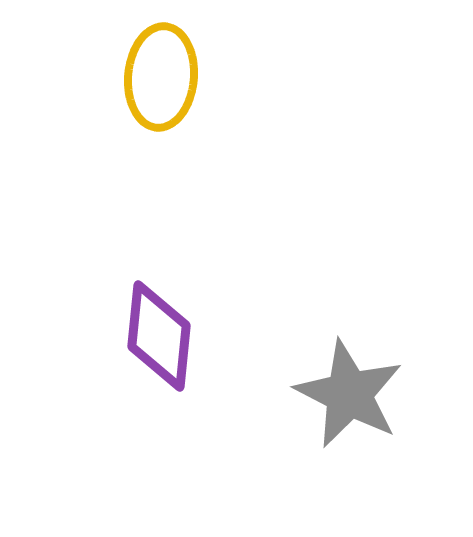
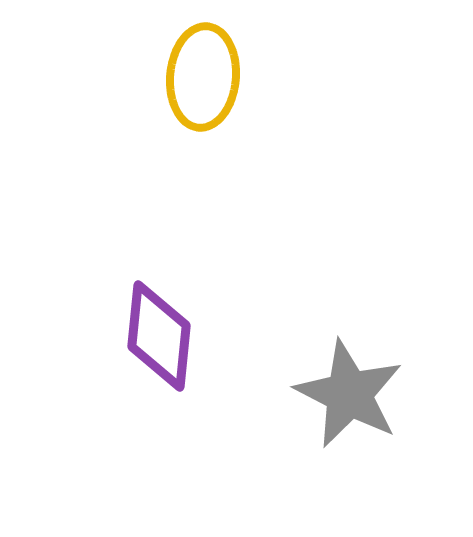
yellow ellipse: moved 42 px right
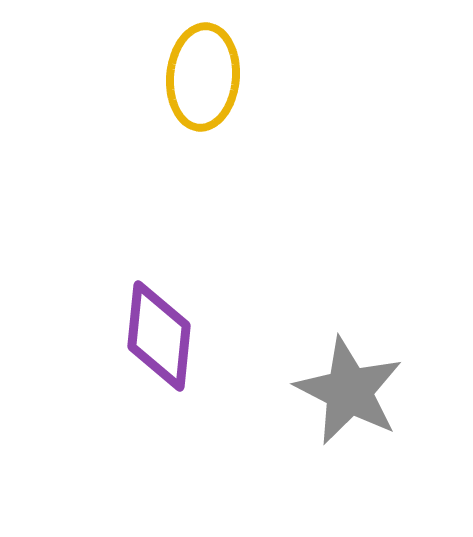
gray star: moved 3 px up
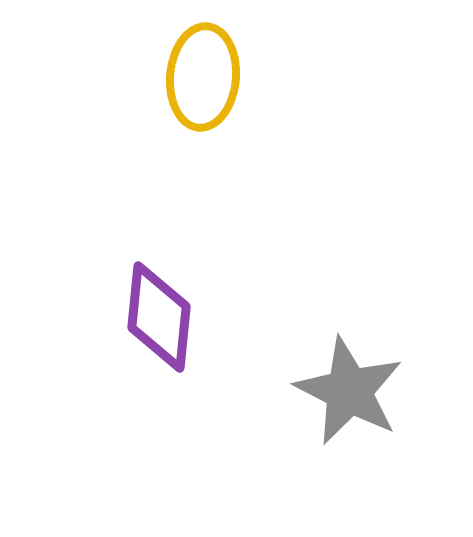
purple diamond: moved 19 px up
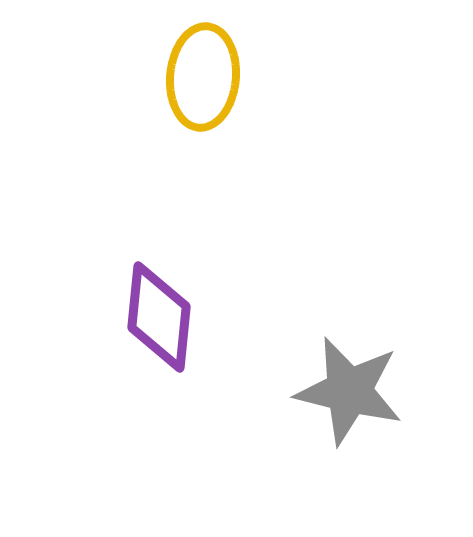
gray star: rotated 13 degrees counterclockwise
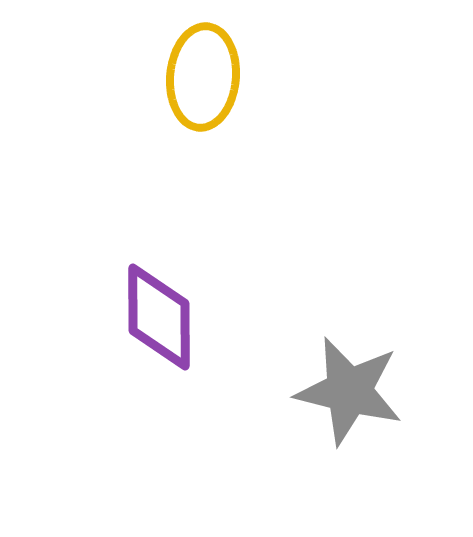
purple diamond: rotated 6 degrees counterclockwise
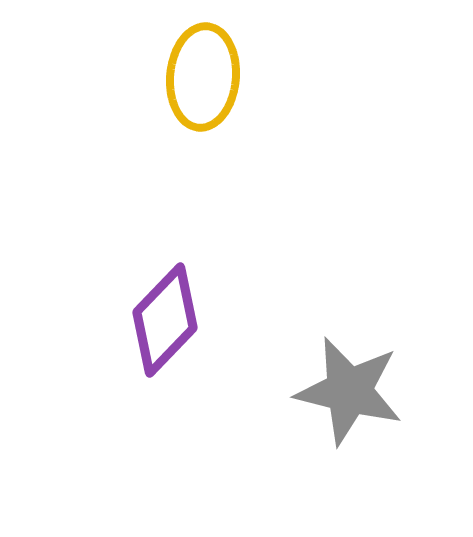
purple diamond: moved 6 px right, 3 px down; rotated 44 degrees clockwise
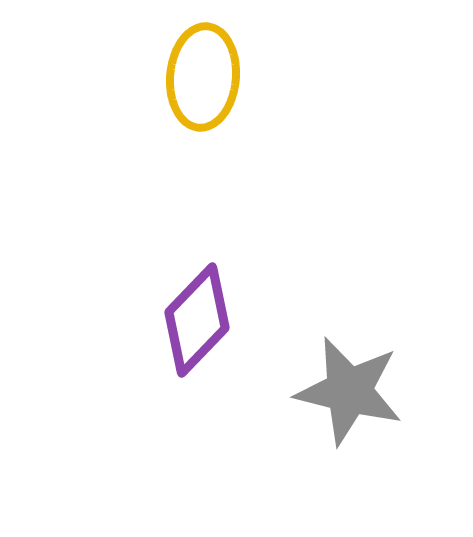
purple diamond: moved 32 px right
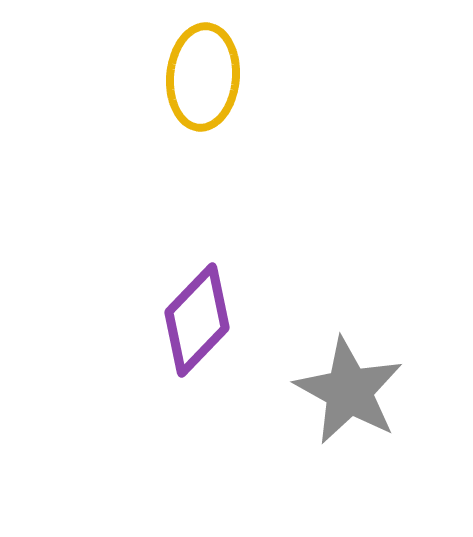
gray star: rotated 15 degrees clockwise
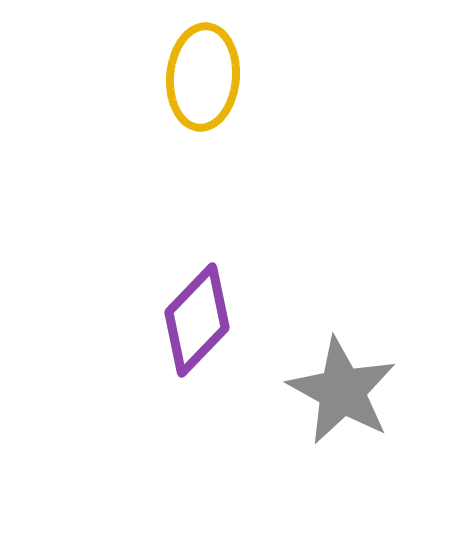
gray star: moved 7 px left
